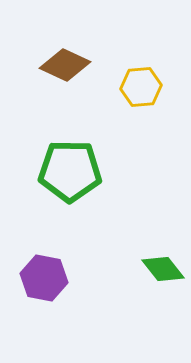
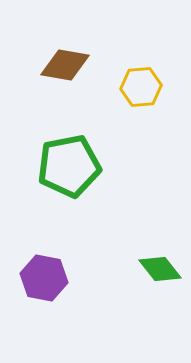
brown diamond: rotated 15 degrees counterclockwise
green pentagon: moved 1 px left, 5 px up; rotated 12 degrees counterclockwise
green diamond: moved 3 px left
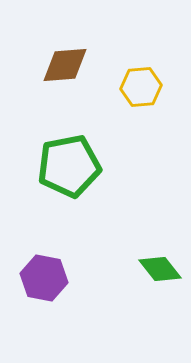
brown diamond: rotated 15 degrees counterclockwise
